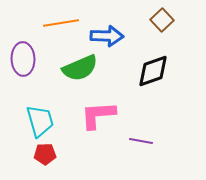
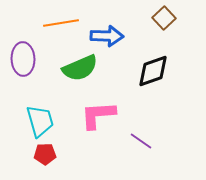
brown square: moved 2 px right, 2 px up
purple line: rotated 25 degrees clockwise
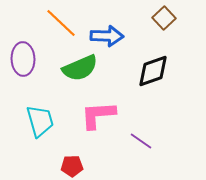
orange line: rotated 52 degrees clockwise
red pentagon: moved 27 px right, 12 px down
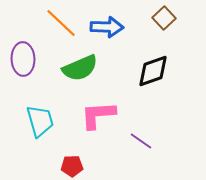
blue arrow: moved 9 px up
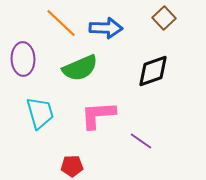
blue arrow: moved 1 px left, 1 px down
cyan trapezoid: moved 8 px up
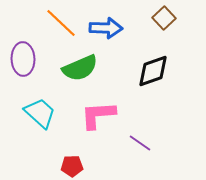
cyan trapezoid: rotated 32 degrees counterclockwise
purple line: moved 1 px left, 2 px down
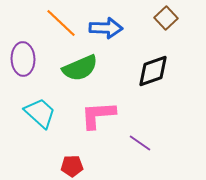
brown square: moved 2 px right
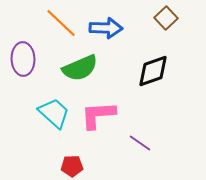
cyan trapezoid: moved 14 px right
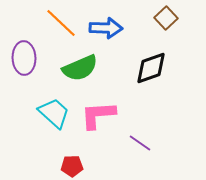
purple ellipse: moved 1 px right, 1 px up
black diamond: moved 2 px left, 3 px up
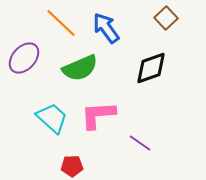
blue arrow: rotated 128 degrees counterclockwise
purple ellipse: rotated 44 degrees clockwise
cyan trapezoid: moved 2 px left, 5 px down
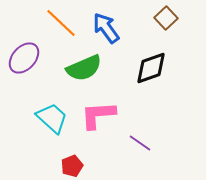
green semicircle: moved 4 px right
red pentagon: rotated 20 degrees counterclockwise
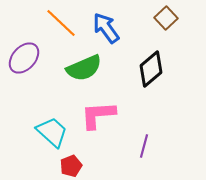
black diamond: moved 1 px down; rotated 21 degrees counterclockwise
cyan trapezoid: moved 14 px down
purple line: moved 4 px right, 3 px down; rotated 70 degrees clockwise
red pentagon: moved 1 px left
